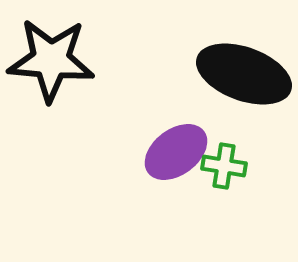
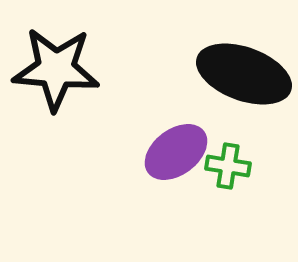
black star: moved 5 px right, 9 px down
green cross: moved 4 px right
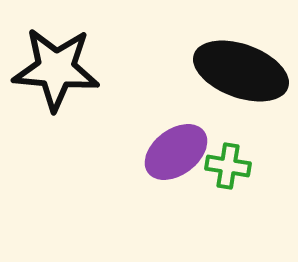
black ellipse: moved 3 px left, 3 px up
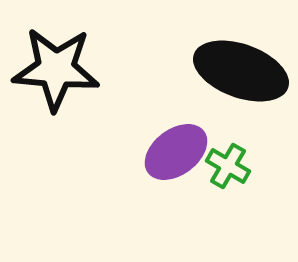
green cross: rotated 21 degrees clockwise
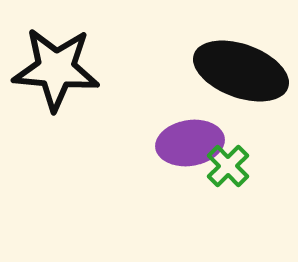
purple ellipse: moved 14 px right, 9 px up; rotated 28 degrees clockwise
green cross: rotated 15 degrees clockwise
